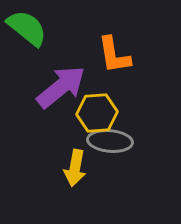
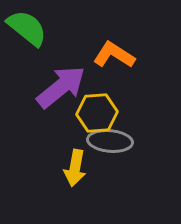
orange L-shape: rotated 132 degrees clockwise
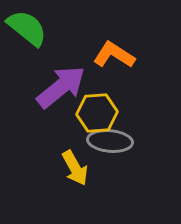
yellow arrow: rotated 39 degrees counterclockwise
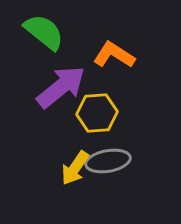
green semicircle: moved 17 px right, 4 px down
gray ellipse: moved 2 px left, 20 px down; rotated 15 degrees counterclockwise
yellow arrow: rotated 63 degrees clockwise
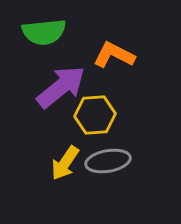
green semicircle: rotated 135 degrees clockwise
orange L-shape: rotated 6 degrees counterclockwise
yellow hexagon: moved 2 px left, 2 px down
yellow arrow: moved 10 px left, 5 px up
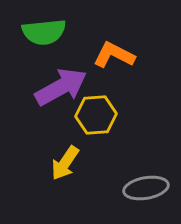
purple arrow: rotated 10 degrees clockwise
yellow hexagon: moved 1 px right
gray ellipse: moved 38 px right, 27 px down
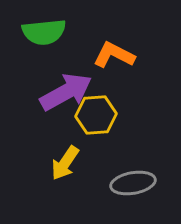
purple arrow: moved 5 px right, 5 px down
gray ellipse: moved 13 px left, 5 px up
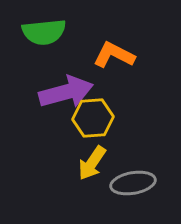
purple arrow: rotated 14 degrees clockwise
yellow hexagon: moved 3 px left, 3 px down
yellow arrow: moved 27 px right
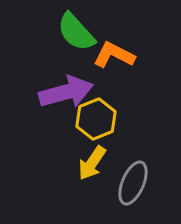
green semicircle: moved 32 px right; rotated 54 degrees clockwise
yellow hexagon: moved 3 px right, 1 px down; rotated 18 degrees counterclockwise
gray ellipse: rotated 57 degrees counterclockwise
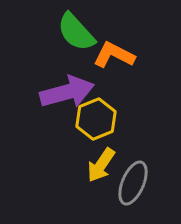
purple arrow: moved 1 px right
yellow arrow: moved 9 px right, 2 px down
